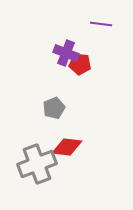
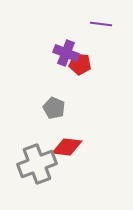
gray pentagon: rotated 25 degrees counterclockwise
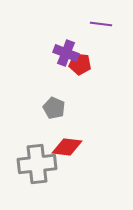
gray cross: rotated 15 degrees clockwise
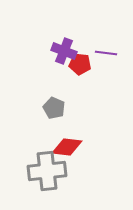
purple line: moved 5 px right, 29 px down
purple cross: moved 2 px left, 2 px up
gray cross: moved 10 px right, 7 px down
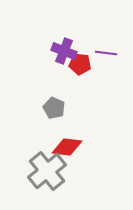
gray cross: rotated 33 degrees counterclockwise
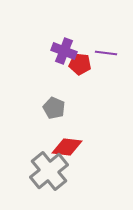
gray cross: moved 2 px right
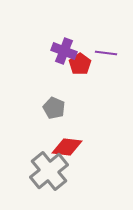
red pentagon: rotated 30 degrees clockwise
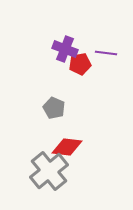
purple cross: moved 1 px right, 2 px up
red pentagon: rotated 25 degrees clockwise
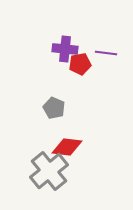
purple cross: rotated 15 degrees counterclockwise
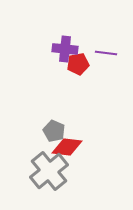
red pentagon: moved 2 px left
gray pentagon: moved 23 px down
